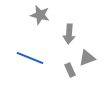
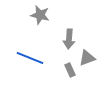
gray arrow: moved 5 px down
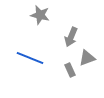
gray arrow: moved 2 px right, 2 px up; rotated 18 degrees clockwise
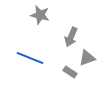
gray rectangle: moved 2 px down; rotated 32 degrees counterclockwise
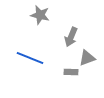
gray rectangle: moved 1 px right; rotated 32 degrees counterclockwise
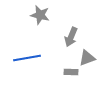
blue line: moved 3 px left; rotated 32 degrees counterclockwise
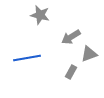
gray arrow: rotated 36 degrees clockwise
gray triangle: moved 2 px right, 4 px up
gray rectangle: rotated 64 degrees counterclockwise
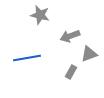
gray arrow: moved 1 px left, 1 px up; rotated 12 degrees clockwise
